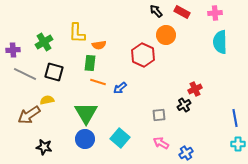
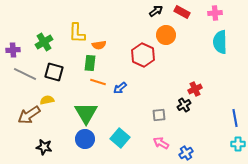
black arrow: rotated 96 degrees clockwise
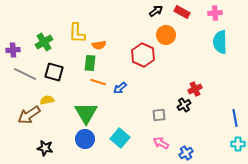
black star: moved 1 px right, 1 px down
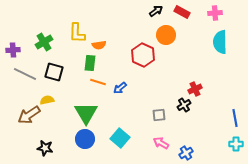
cyan cross: moved 2 px left
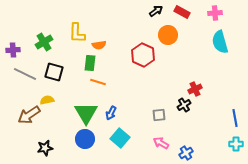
orange circle: moved 2 px right
cyan semicircle: rotated 15 degrees counterclockwise
blue arrow: moved 9 px left, 25 px down; rotated 24 degrees counterclockwise
black star: rotated 21 degrees counterclockwise
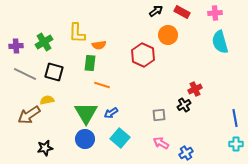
purple cross: moved 3 px right, 4 px up
orange line: moved 4 px right, 3 px down
blue arrow: rotated 32 degrees clockwise
